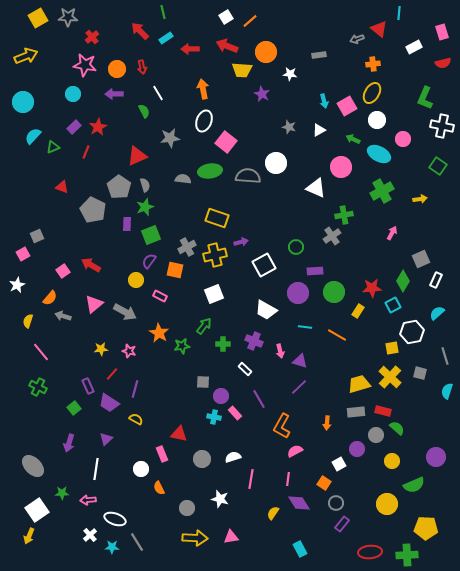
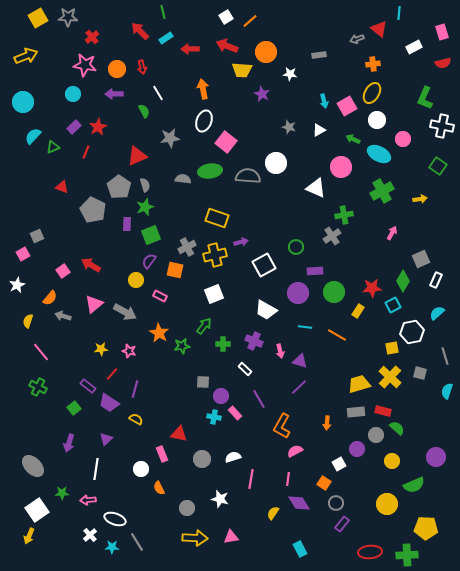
purple rectangle at (88, 386): rotated 28 degrees counterclockwise
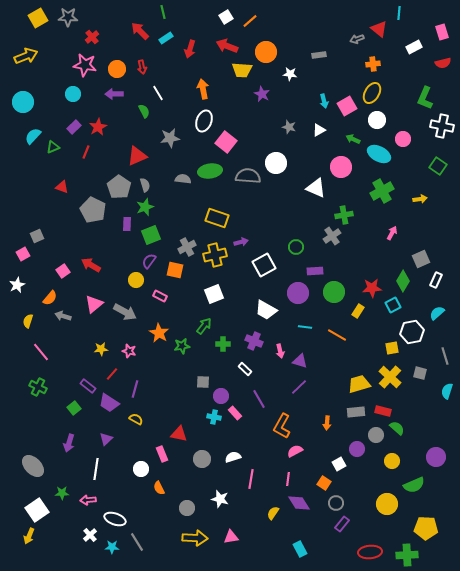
red arrow at (190, 49): rotated 72 degrees counterclockwise
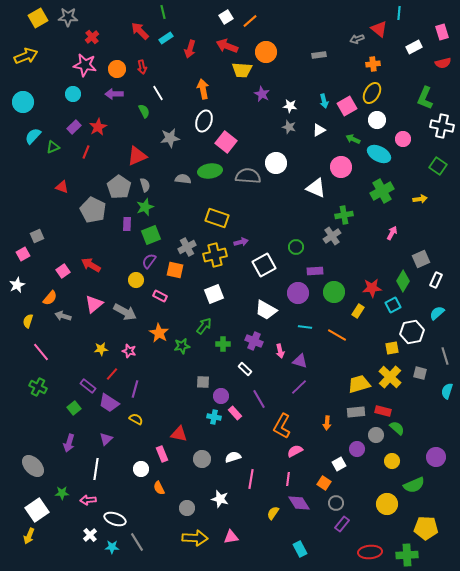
white star at (290, 74): moved 32 px down
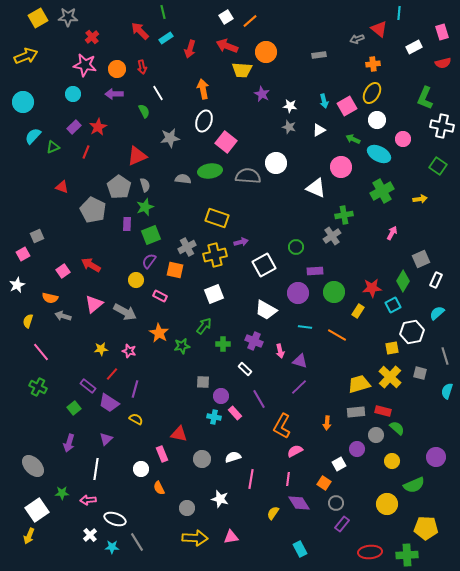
orange semicircle at (50, 298): rotated 63 degrees clockwise
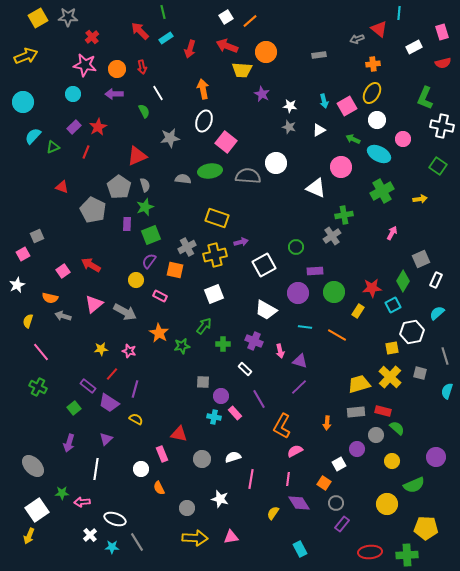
pink arrow at (88, 500): moved 6 px left, 2 px down
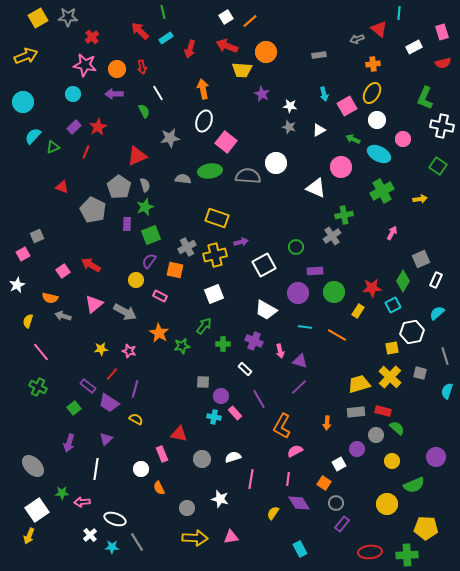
cyan arrow at (324, 101): moved 7 px up
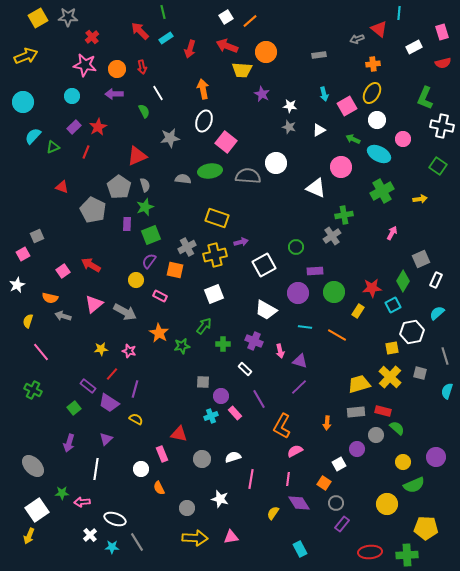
cyan circle at (73, 94): moved 1 px left, 2 px down
green cross at (38, 387): moved 5 px left, 3 px down
cyan cross at (214, 417): moved 3 px left, 1 px up; rotated 32 degrees counterclockwise
yellow circle at (392, 461): moved 11 px right, 1 px down
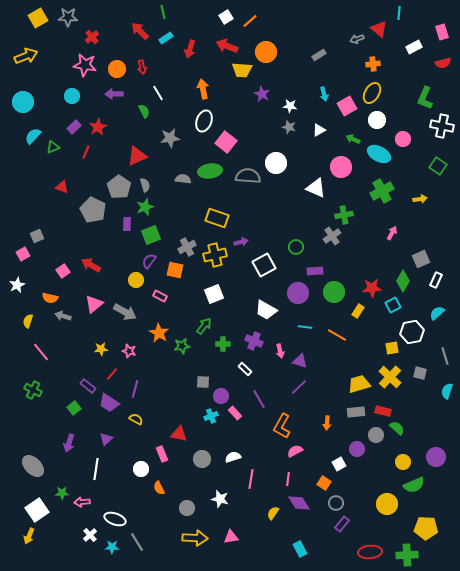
gray rectangle at (319, 55): rotated 24 degrees counterclockwise
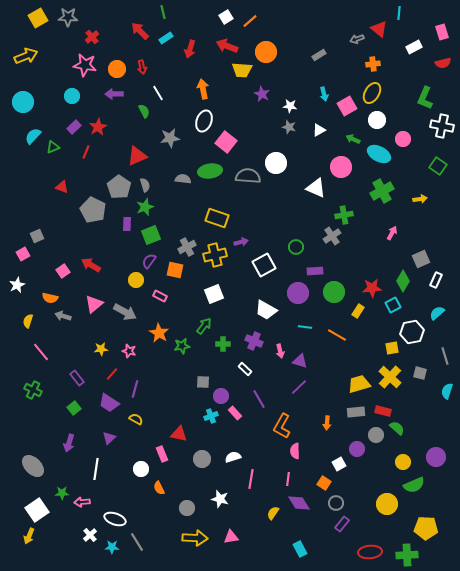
purple rectangle at (88, 386): moved 11 px left, 8 px up; rotated 14 degrees clockwise
purple triangle at (106, 439): moved 3 px right, 1 px up
pink semicircle at (295, 451): rotated 63 degrees counterclockwise
